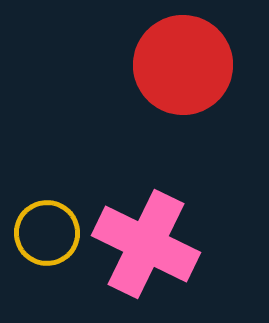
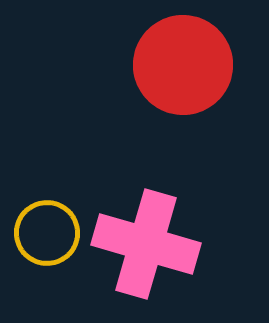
pink cross: rotated 10 degrees counterclockwise
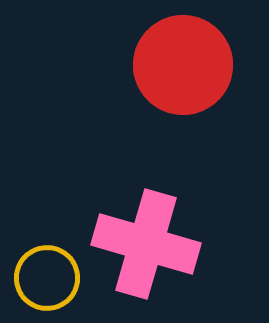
yellow circle: moved 45 px down
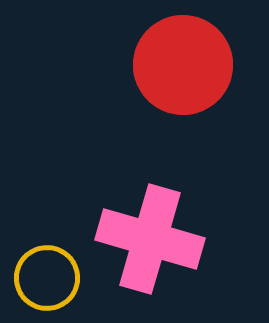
pink cross: moved 4 px right, 5 px up
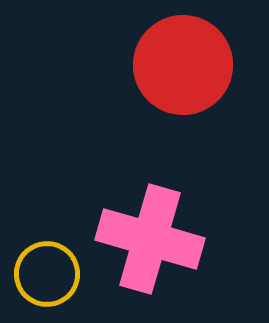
yellow circle: moved 4 px up
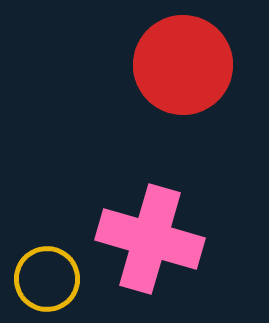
yellow circle: moved 5 px down
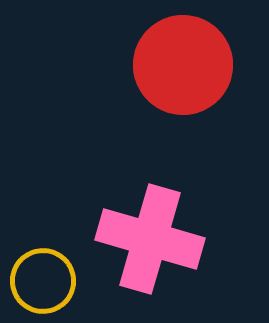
yellow circle: moved 4 px left, 2 px down
